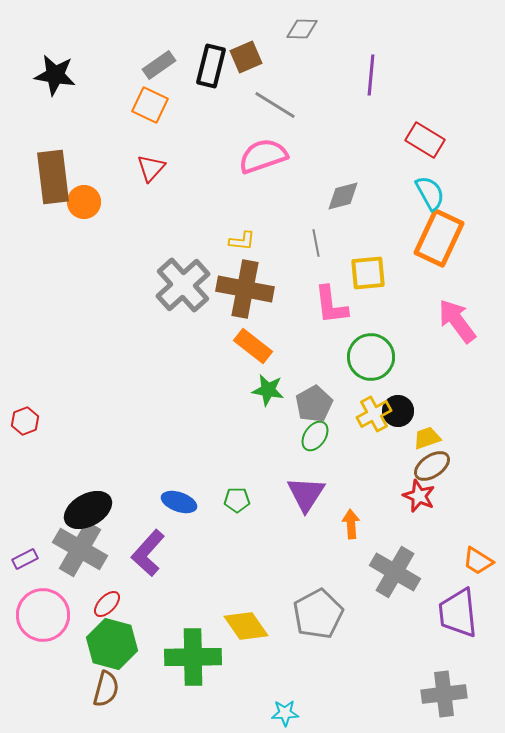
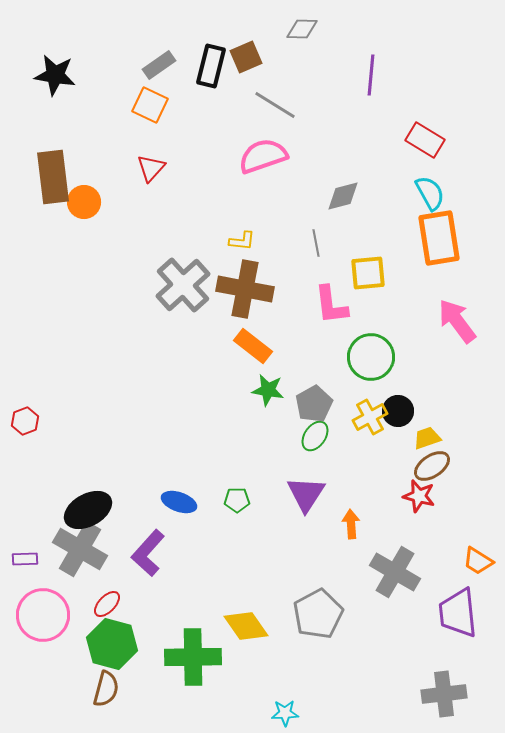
orange rectangle at (439, 238): rotated 34 degrees counterclockwise
yellow cross at (374, 414): moved 4 px left, 3 px down
red star at (419, 496): rotated 8 degrees counterclockwise
purple rectangle at (25, 559): rotated 25 degrees clockwise
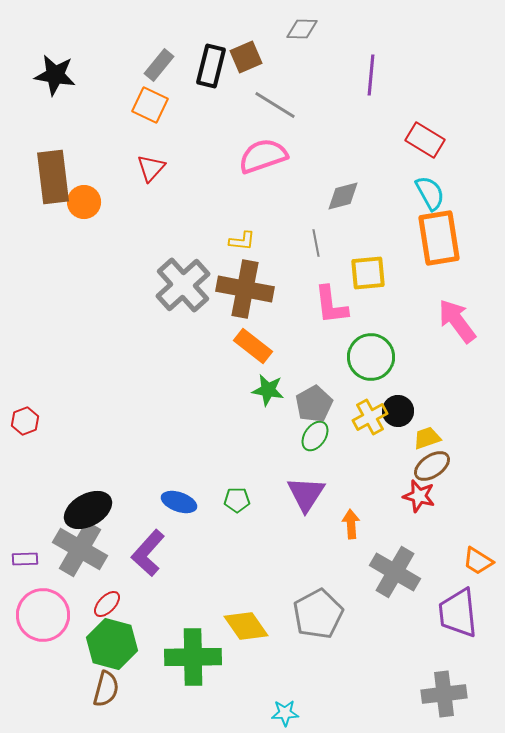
gray rectangle at (159, 65): rotated 16 degrees counterclockwise
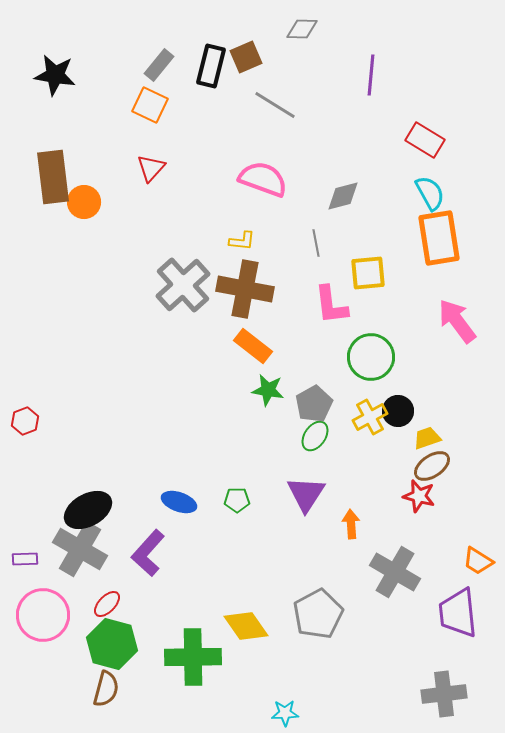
pink semicircle at (263, 156): moved 23 px down; rotated 39 degrees clockwise
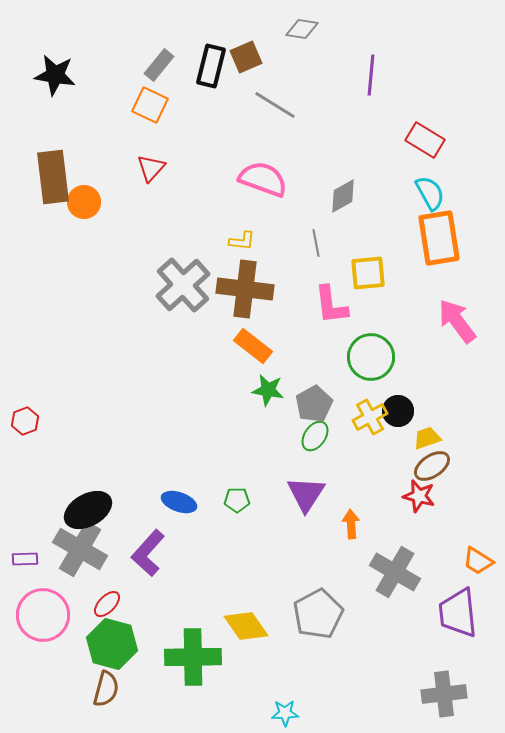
gray diamond at (302, 29): rotated 8 degrees clockwise
gray diamond at (343, 196): rotated 15 degrees counterclockwise
brown cross at (245, 289): rotated 4 degrees counterclockwise
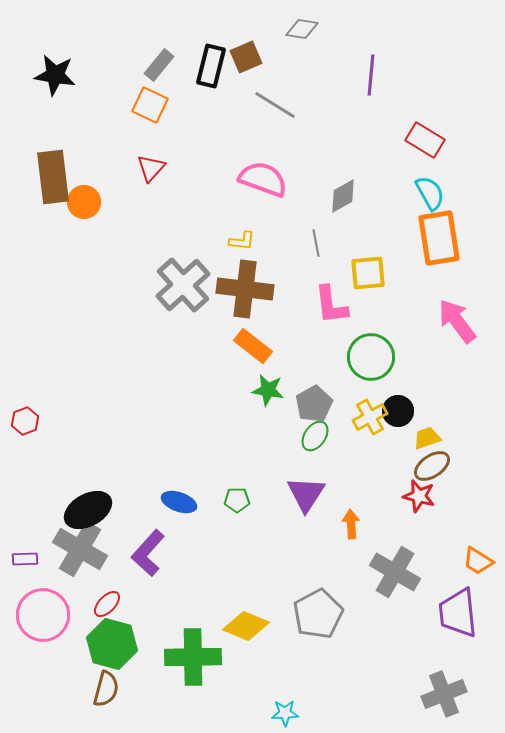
yellow diamond at (246, 626): rotated 33 degrees counterclockwise
gray cross at (444, 694): rotated 15 degrees counterclockwise
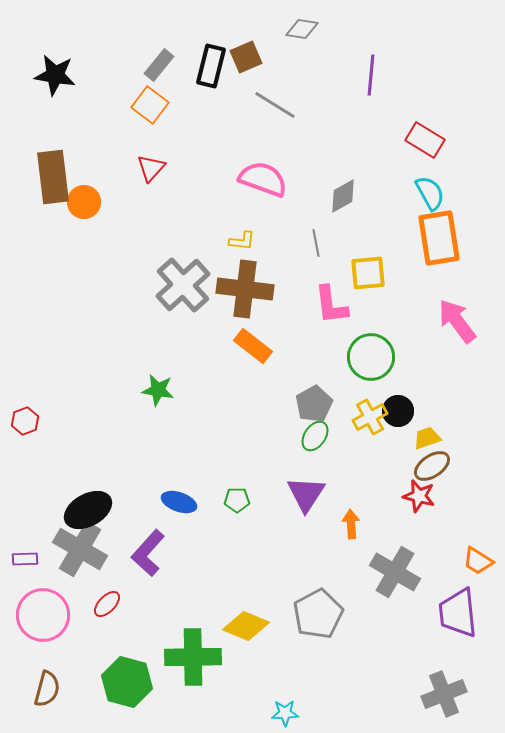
orange square at (150, 105): rotated 12 degrees clockwise
green star at (268, 390): moved 110 px left
green hexagon at (112, 644): moved 15 px right, 38 px down
brown semicircle at (106, 689): moved 59 px left
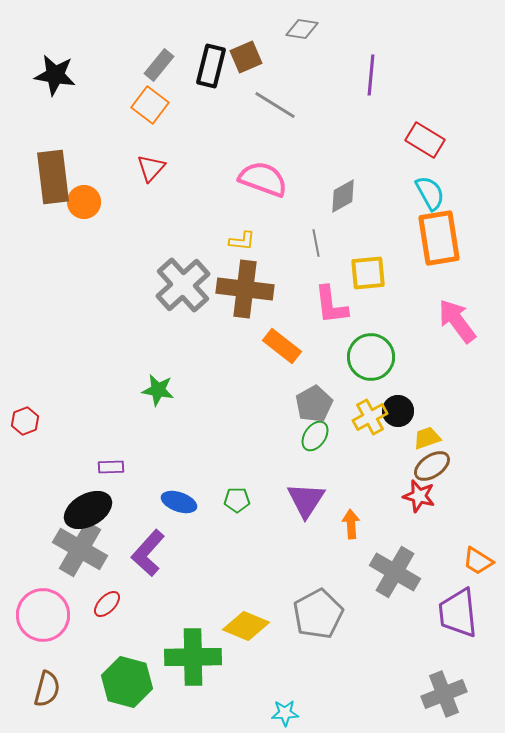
orange rectangle at (253, 346): moved 29 px right
purple triangle at (306, 494): moved 6 px down
purple rectangle at (25, 559): moved 86 px right, 92 px up
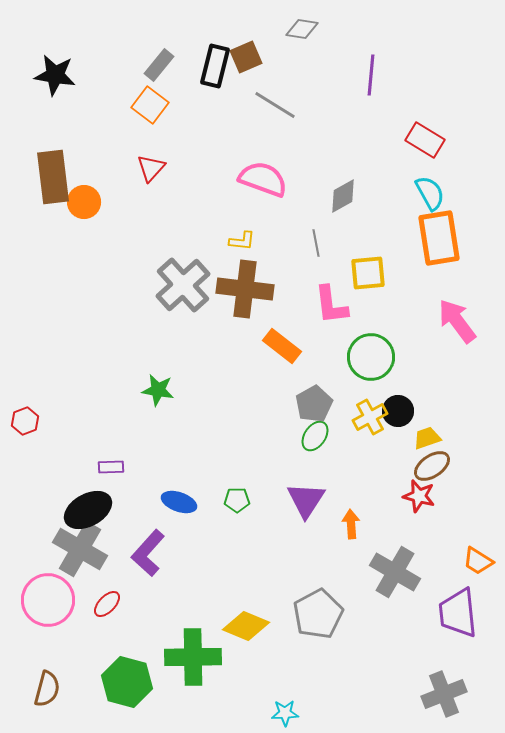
black rectangle at (211, 66): moved 4 px right
pink circle at (43, 615): moved 5 px right, 15 px up
